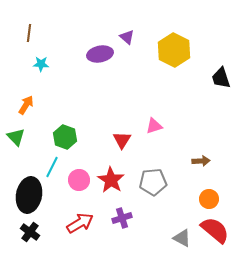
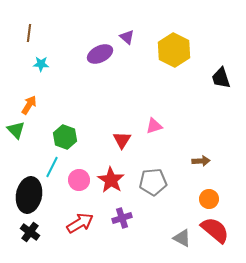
purple ellipse: rotated 15 degrees counterclockwise
orange arrow: moved 3 px right
green triangle: moved 7 px up
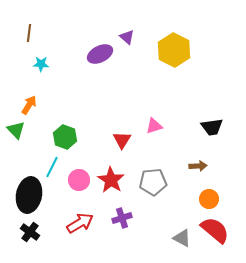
black trapezoid: moved 9 px left, 49 px down; rotated 80 degrees counterclockwise
brown arrow: moved 3 px left, 5 px down
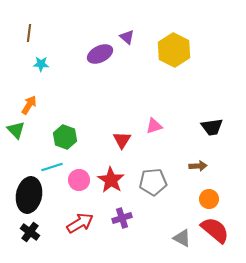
cyan line: rotated 45 degrees clockwise
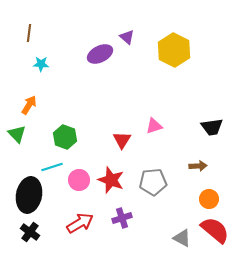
green triangle: moved 1 px right, 4 px down
red star: rotated 12 degrees counterclockwise
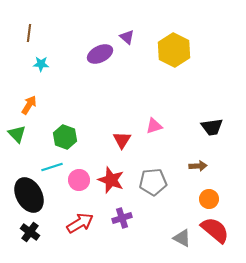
black ellipse: rotated 40 degrees counterclockwise
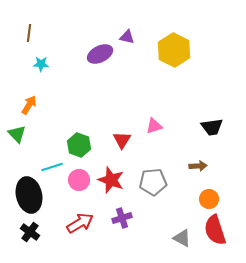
purple triangle: rotated 28 degrees counterclockwise
green hexagon: moved 14 px right, 8 px down
black ellipse: rotated 16 degrees clockwise
red semicircle: rotated 148 degrees counterclockwise
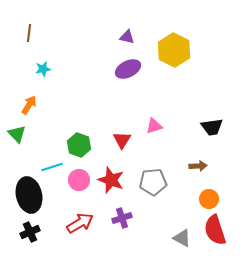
purple ellipse: moved 28 px right, 15 px down
cyan star: moved 2 px right, 5 px down; rotated 14 degrees counterclockwise
black cross: rotated 30 degrees clockwise
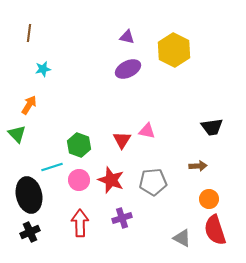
pink triangle: moved 7 px left, 5 px down; rotated 30 degrees clockwise
red arrow: rotated 60 degrees counterclockwise
